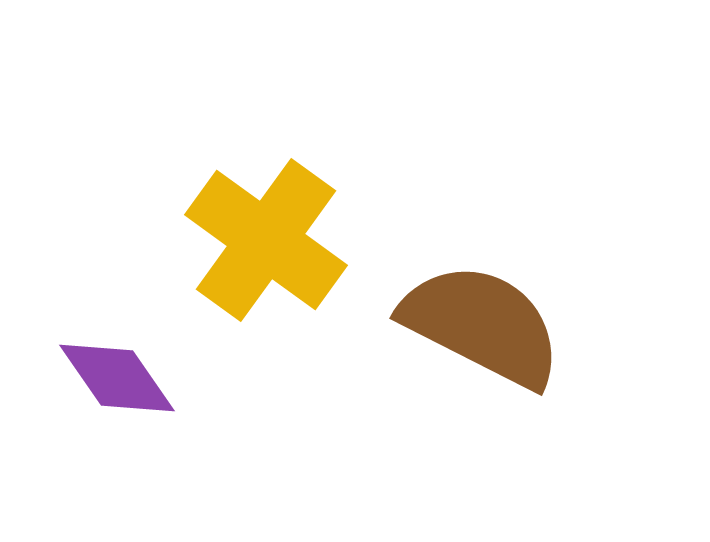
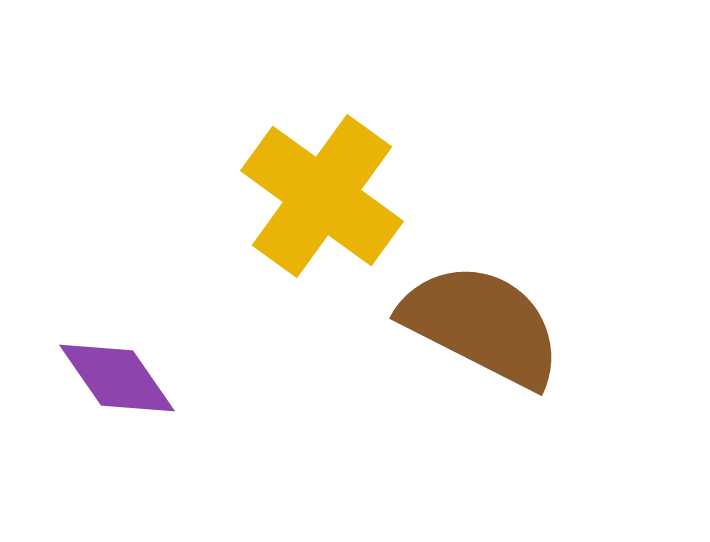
yellow cross: moved 56 px right, 44 px up
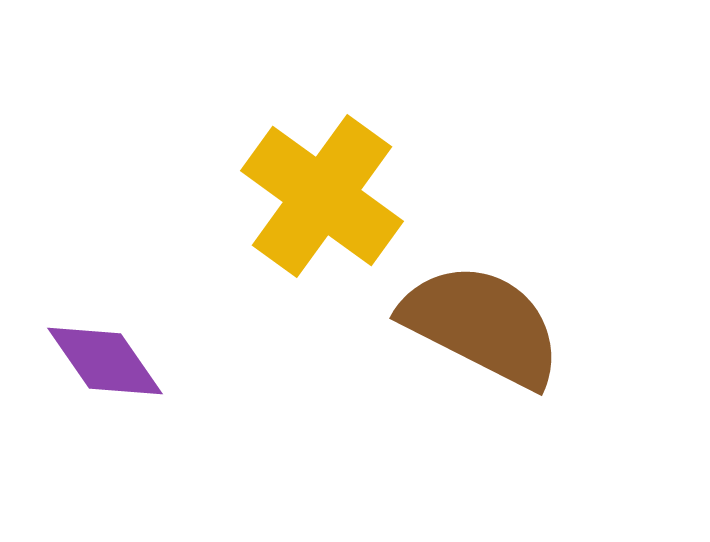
purple diamond: moved 12 px left, 17 px up
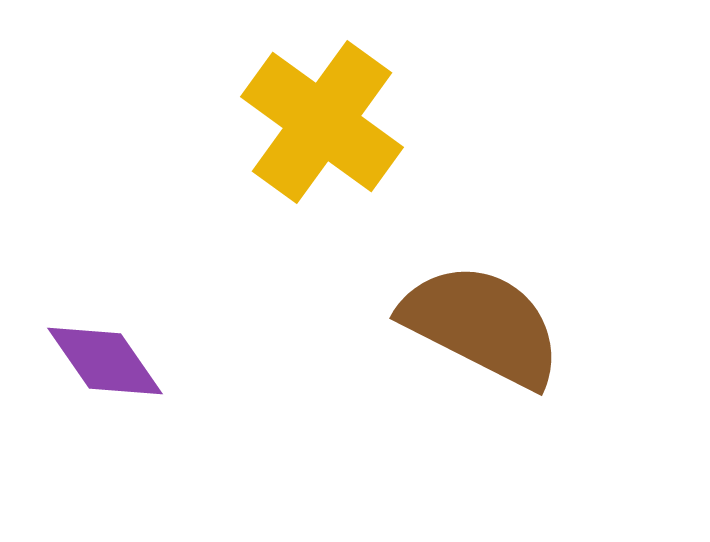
yellow cross: moved 74 px up
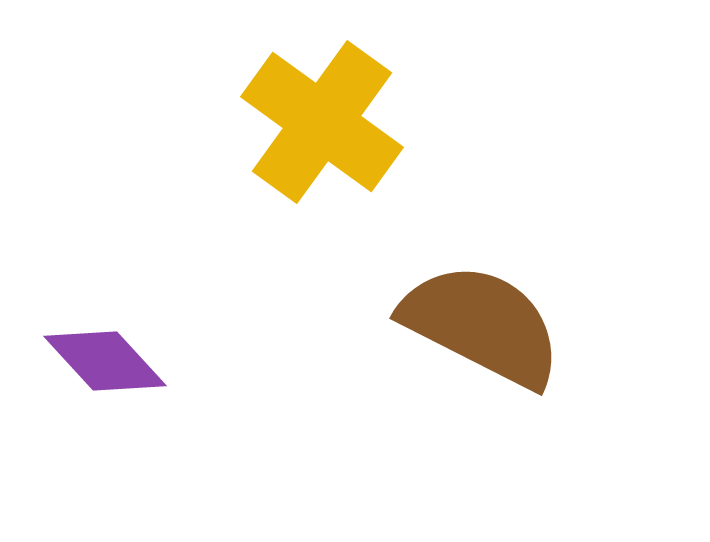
purple diamond: rotated 8 degrees counterclockwise
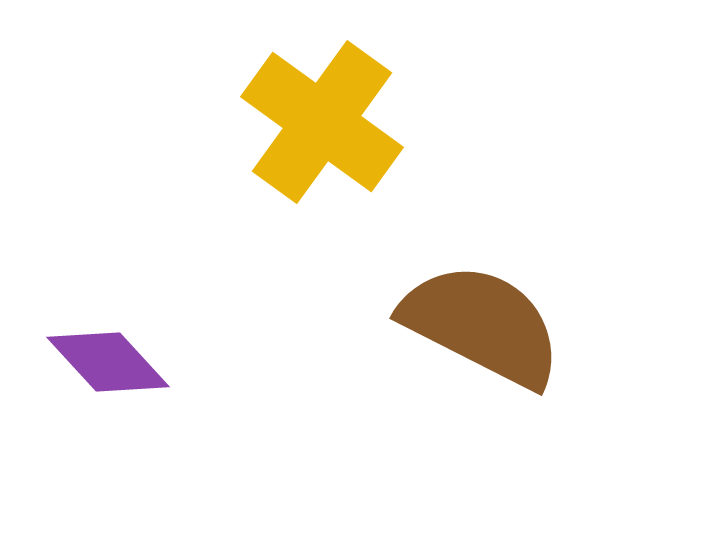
purple diamond: moved 3 px right, 1 px down
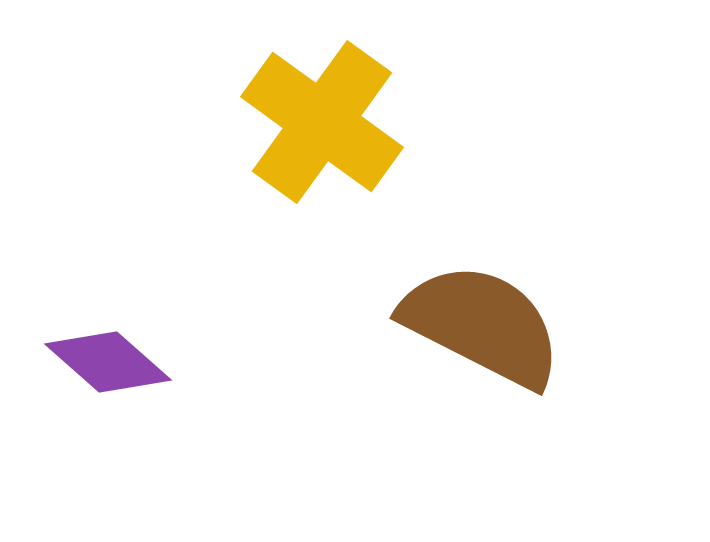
purple diamond: rotated 6 degrees counterclockwise
